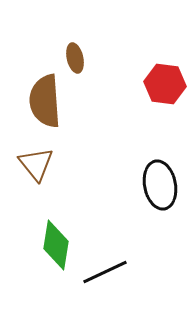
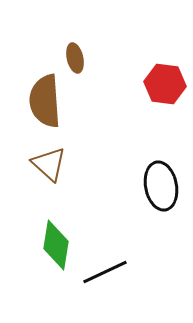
brown triangle: moved 13 px right; rotated 9 degrees counterclockwise
black ellipse: moved 1 px right, 1 px down
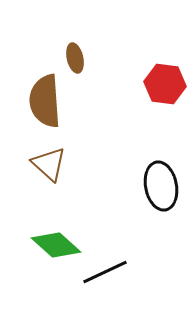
green diamond: rotated 57 degrees counterclockwise
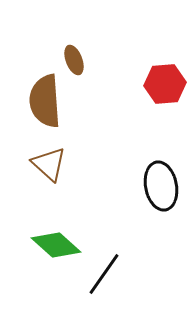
brown ellipse: moved 1 px left, 2 px down; rotated 8 degrees counterclockwise
red hexagon: rotated 12 degrees counterclockwise
black line: moved 1 px left, 2 px down; rotated 30 degrees counterclockwise
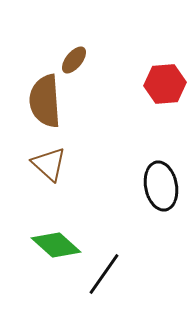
brown ellipse: rotated 60 degrees clockwise
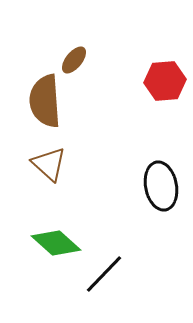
red hexagon: moved 3 px up
green diamond: moved 2 px up
black line: rotated 9 degrees clockwise
